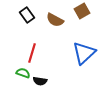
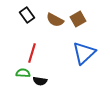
brown square: moved 4 px left, 8 px down
green semicircle: rotated 16 degrees counterclockwise
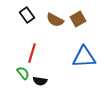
blue triangle: moved 4 px down; rotated 40 degrees clockwise
green semicircle: rotated 48 degrees clockwise
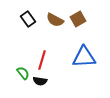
black rectangle: moved 1 px right, 4 px down
red line: moved 10 px right, 7 px down
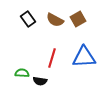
red line: moved 10 px right, 2 px up
green semicircle: moved 1 px left; rotated 48 degrees counterclockwise
